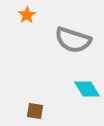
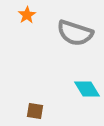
gray semicircle: moved 2 px right, 7 px up
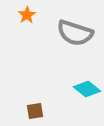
cyan diamond: rotated 20 degrees counterclockwise
brown square: rotated 18 degrees counterclockwise
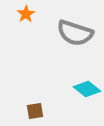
orange star: moved 1 px left, 1 px up
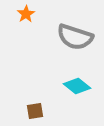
gray semicircle: moved 4 px down
cyan diamond: moved 10 px left, 3 px up
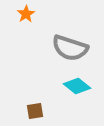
gray semicircle: moved 5 px left, 11 px down
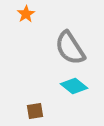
gray semicircle: rotated 39 degrees clockwise
cyan diamond: moved 3 px left
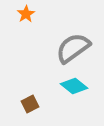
gray semicircle: moved 3 px right; rotated 87 degrees clockwise
brown square: moved 5 px left, 7 px up; rotated 18 degrees counterclockwise
